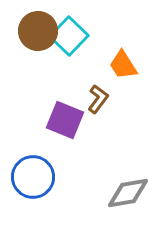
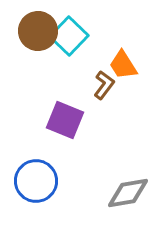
brown L-shape: moved 6 px right, 14 px up
blue circle: moved 3 px right, 4 px down
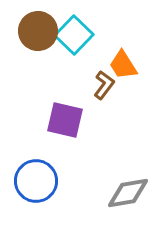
cyan square: moved 5 px right, 1 px up
purple square: rotated 9 degrees counterclockwise
